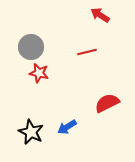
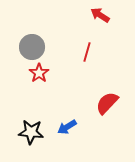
gray circle: moved 1 px right
red line: rotated 60 degrees counterclockwise
red star: rotated 24 degrees clockwise
red semicircle: rotated 20 degrees counterclockwise
black star: rotated 20 degrees counterclockwise
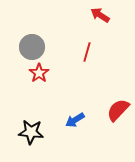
red semicircle: moved 11 px right, 7 px down
blue arrow: moved 8 px right, 7 px up
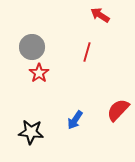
blue arrow: rotated 24 degrees counterclockwise
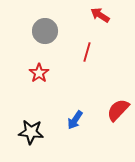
gray circle: moved 13 px right, 16 px up
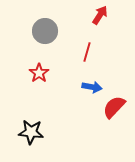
red arrow: rotated 90 degrees clockwise
red semicircle: moved 4 px left, 3 px up
blue arrow: moved 17 px right, 33 px up; rotated 114 degrees counterclockwise
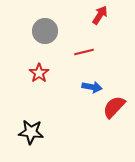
red line: moved 3 px left; rotated 60 degrees clockwise
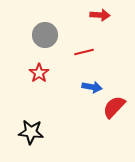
red arrow: rotated 60 degrees clockwise
gray circle: moved 4 px down
